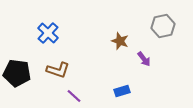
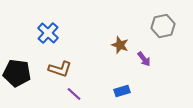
brown star: moved 4 px down
brown L-shape: moved 2 px right, 1 px up
purple line: moved 2 px up
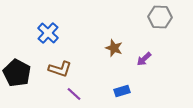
gray hexagon: moved 3 px left, 9 px up; rotated 15 degrees clockwise
brown star: moved 6 px left, 3 px down
purple arrow: rotated 84 degrees clockwise
black pentagon: rotated 20 degrees clockwise
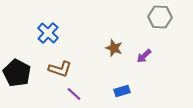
purple arrow: moved 3 px up
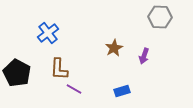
blue cross: rotated 10 degrees clockwise
brown star: rotated 24 degrees clockwise
purple arrow: rotated 28 degrees counterclockwise
brown L-shape: moved 1 px left; rotated 75 degrees clockwise
purple line: moved 5 px up; rotated 14 degrees counterclockwise
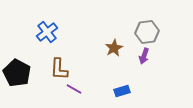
gray hexagon: moved 13 px left, 15 px down; rotated 10 degrees counterclockwise
blue cross: moved 1 px left, 1 px up
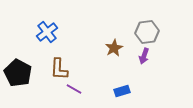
black pentagon: moved 1 px right
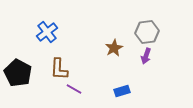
purple arrow: moved 2 px right
